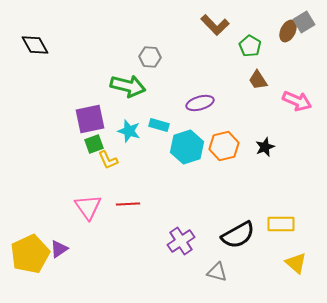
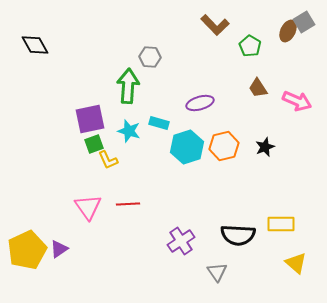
brown trapezoid: moved 8 px down
green arrow: rotated 100 degrees counterclockwise
cyan rectangle: moved 2 px up
black semicircle: rotated 32 degrees clockwise
yellow pentagon: moved 3 px left, 4 px up
gray triangle: rotated 40 degrees clockwise
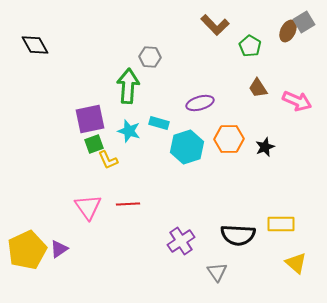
orange hexagon: moved 5 px right, 7 px up; rotated 12 degrees clockwise
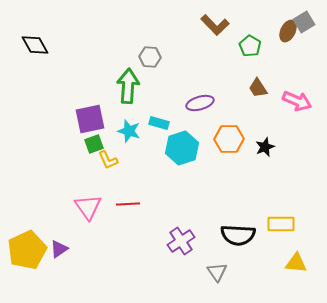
cyan hexagon: moved 5 px left, 1 px down
yellow triangle: rotated 35 degrees counterclockwise
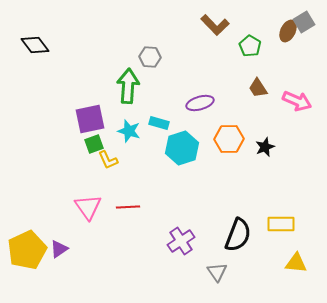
black diamond: rotated 8 degrees counterclockwise
red line: moved 3 px down
black semicircle: rotated 72 degrees counterclockwise
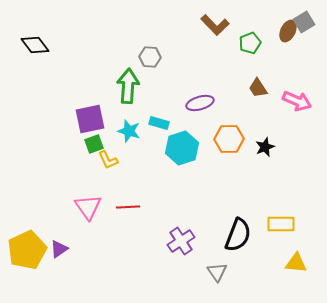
green pentagon: moved 3 px up; rotated 20 degrees clockwise
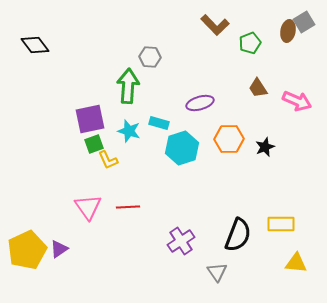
brown ellipse: rotated 15 degrees counterclockwise
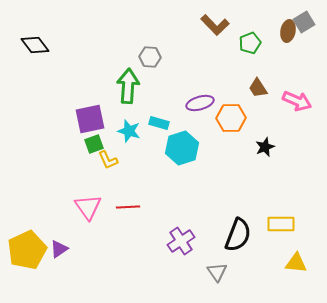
orange hexagon: moved 2 px right, 21 px up
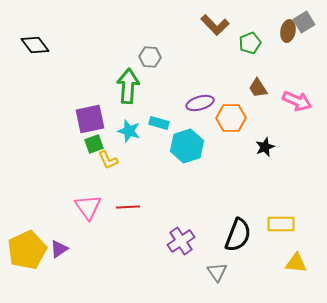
cyan hexagon: moved 5 px right, 2 px up
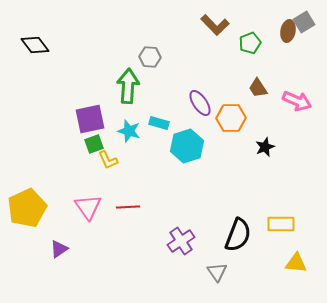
purple ellipse: rotated 72 degrees clockwise
yellow pentagon: moved 42 px up
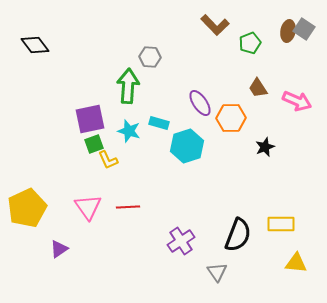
gray square: moved 7 px down; rotated 25 degrees counterclockwise
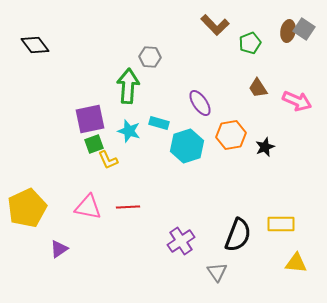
orange hexagon: moved 17 px down; rotated 8 degrees counterclockwise
pink triangle: rotated 44 degrees counterclockwise
